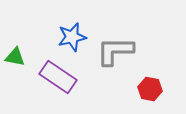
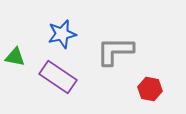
blue star: moved 10 px left, 3 px up
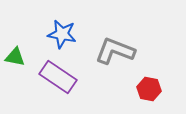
blue star: rotated 24 degrees clockwise
gray L-shape: rotated 21 degrees clockwise
red hexagon: moved 1 px left
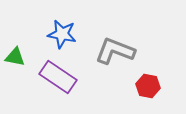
red hexagon: moved 1 px left, 3 px up
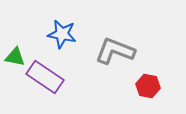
purple rectangle: moved 13 px left
